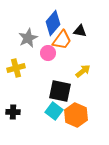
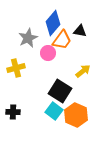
black square: rotated 20 degrees clockwise
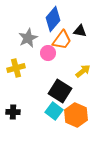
blue diamond: moved 4 px up
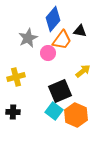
yellow cross: moved 9 px down
black square: rotated 35 degrees clockwise
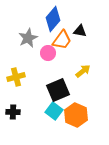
black square: moved 2 px left, 1 px up
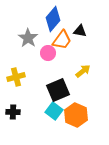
gray star: rotated 12 degrees counterclockwise
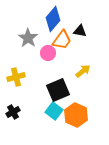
black cross: rotated 32 degrees counterclockwise
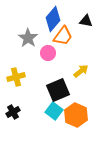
black triangle: moved 6 px right, 10 px up
orange trapezoid: moved 1 px right, 4 px up
yellow arrow: moved 2 px left
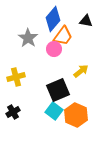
pink circle: moved 6 px right, 4 px up
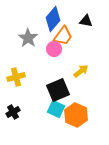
cyan square: moved 2 px right, 2 px up; rotated 12 degrees counterclockwise
